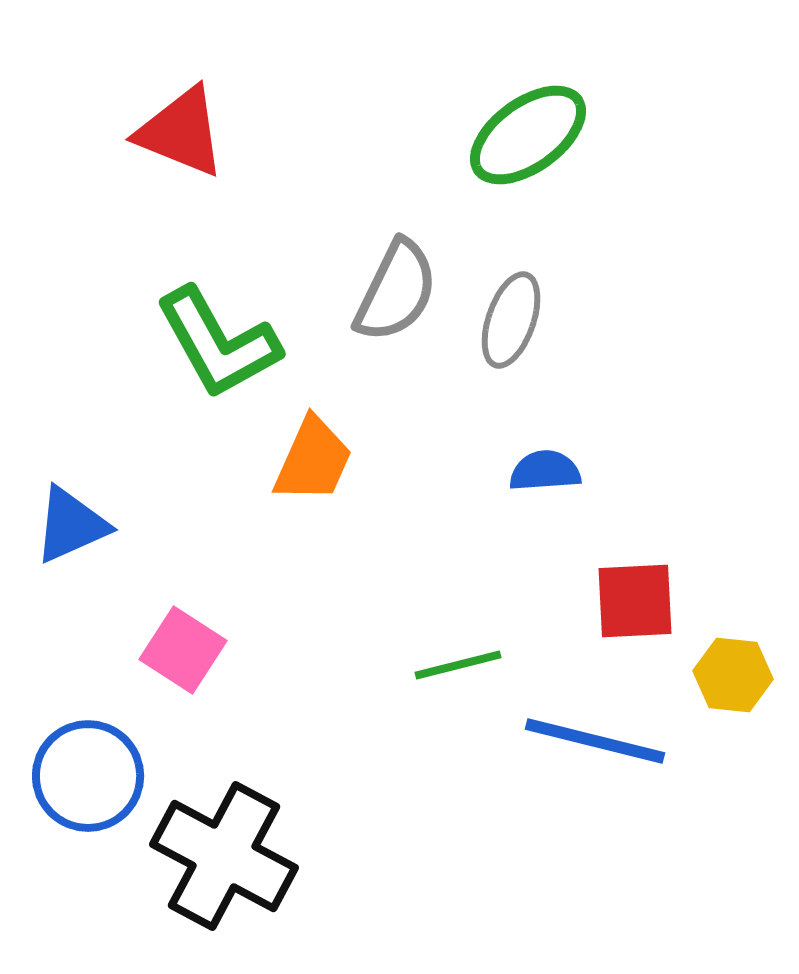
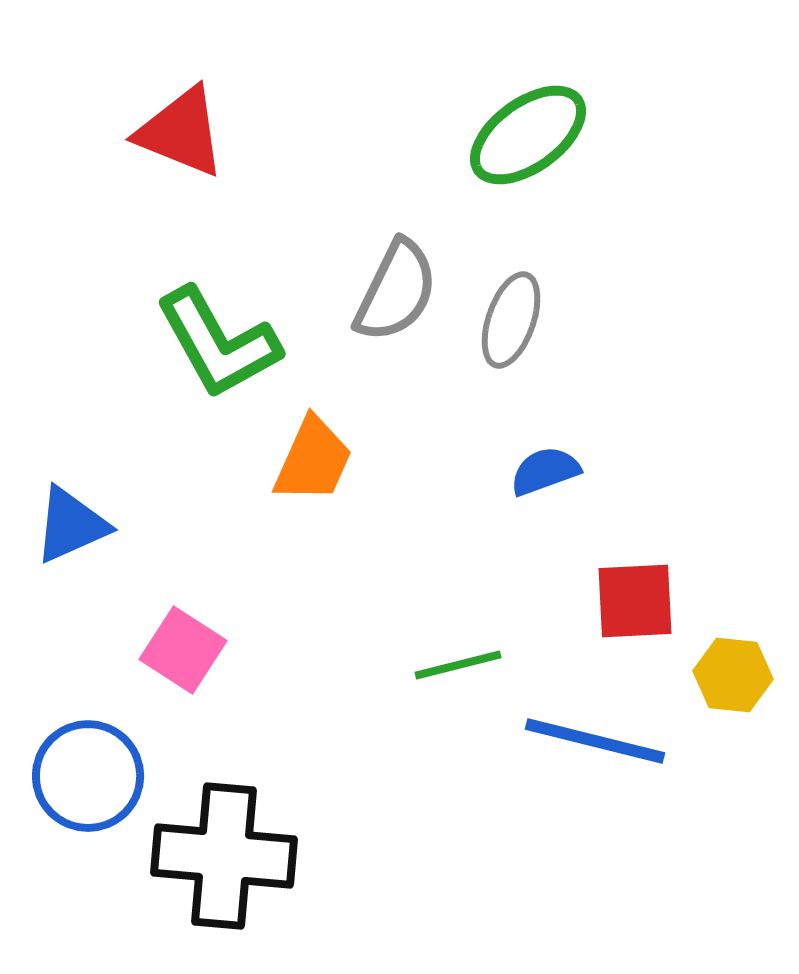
blue semicircle: rotated 16 degrees counterclockwise
black cross: rotated 23 degrees counterclockwise
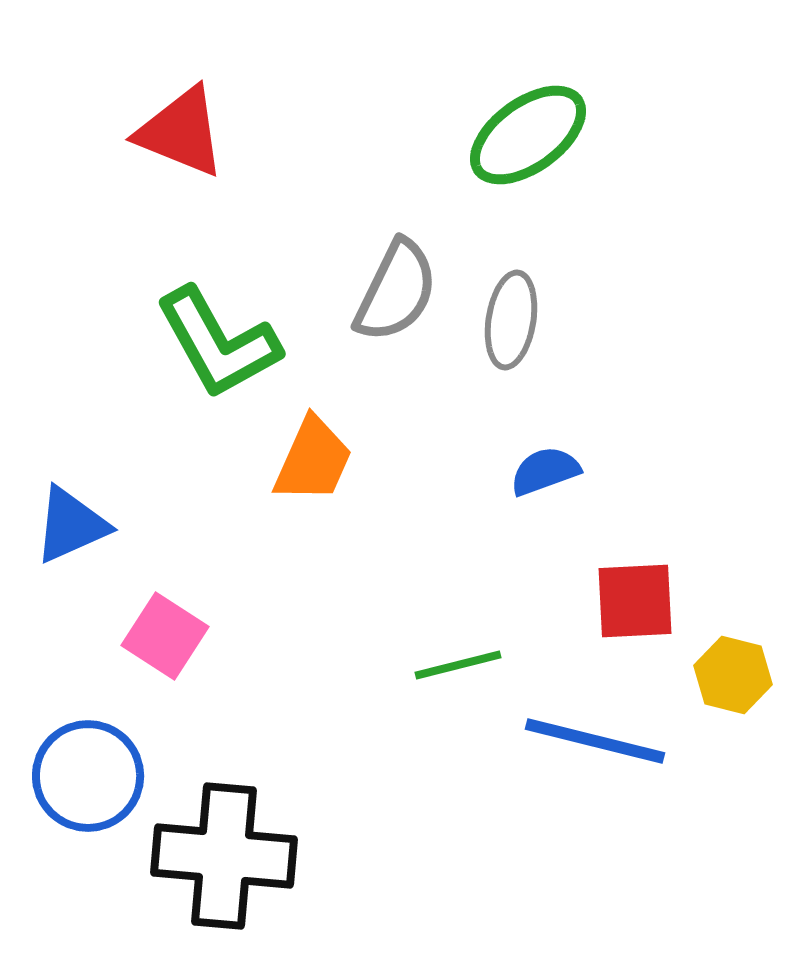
gray ellipse: rotated 10 degrees counterclockwise
pink square: moved 18 px left, 14 px up
yellow hexagon: rotated 8 degrees clockwise
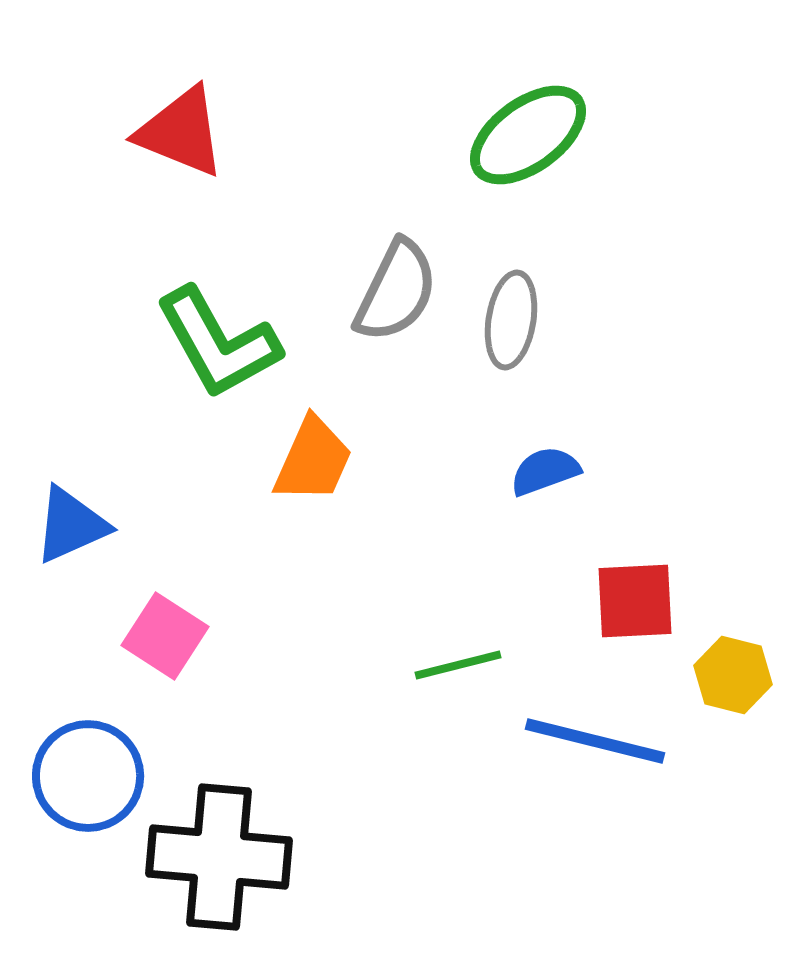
black cross: moved 5 px left, 1 px down
